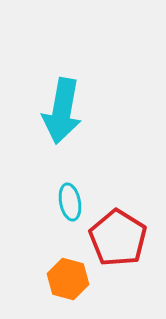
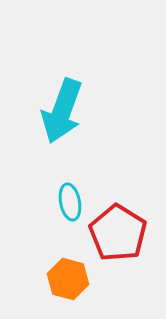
cyan arrow: rotated 10 degrees clockwise
red pentagon: moved 5 px up
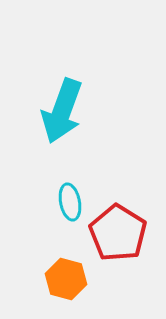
orange hexagon: moved 2 px left
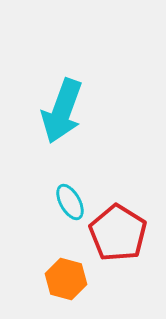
cyan ellipse: rotated 18 degrees counterclockwise
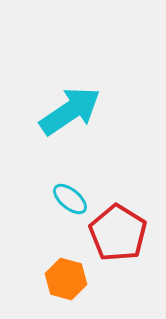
cyan arrow: moved 8 px right; rotated 144 degrees counterclockwise
cyan ellipse: moved 3 px up; rotated 21 degrees counterclockwise
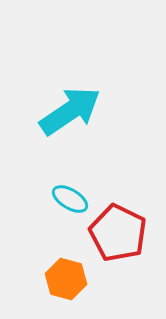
cyan ellipse: rotated 9 degrees counterclockwise
red pentagon: rotated 6 degrees counterclockwise
